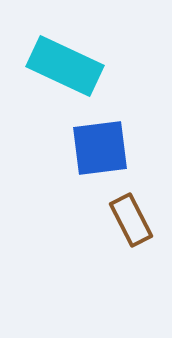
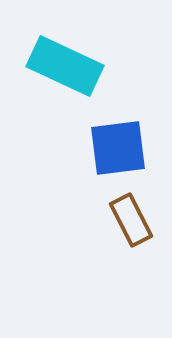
blue square: moved 18 px right
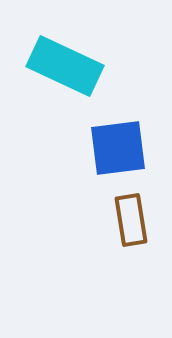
brown rectangle: rotated 18 degrees clockwise
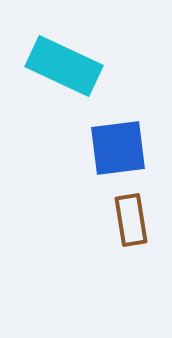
cyan rectangle: moved 1 px left
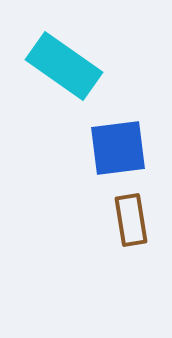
cyan rectangle: rotated 10 degrees clockwise
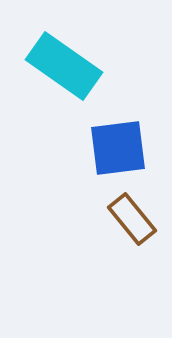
brown rectangle: moved 1 px right, 1 px up; rotated 30 degrees counterclockwise
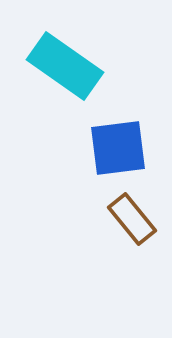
cyan rectangle: moved 1 px right
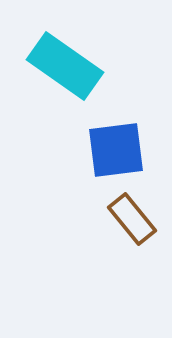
blue square: moved 2 px left, 2 px down
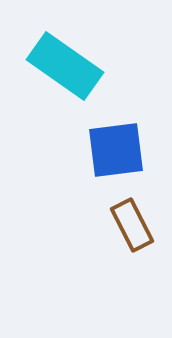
brown rectangle: moved 6 px down; rotated 12 degrees clockwise
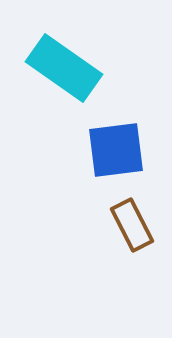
cyan rectangle: moved 1 px left, 2 px down
